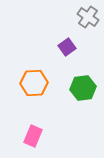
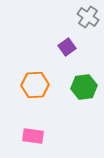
orange hexagon: moved 1 px right, 2 px down
green hexagon: moved 1 px right, 1 px up
pink rectangle: rotated 75 degrees clockwise
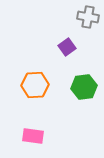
gray cross: rotated 25 degrees counterclockwise
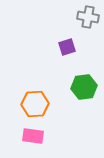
purple square: rotated 18 degrees clockwise
orange hexagon: moved 19 px down
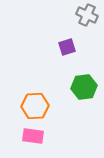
gray cross: moved 1 px left, 2 px up; rotated 15 degrees clockwise
orange hexagon: moved 2 px down
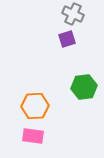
gray cross: moved 14 px left, 1 px up
purple square: moved 8 px up
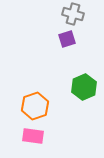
gray cross: rotated 10 degrees counterclockwise
green hexagon: rotated 15 degrees counterclockwise
orange hexagon: rotated 16 degrees counterclockwise
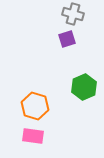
orange hexagon: rotated 24 degrees counterclockwise
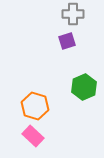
gray cross: rotated 15 degrees counterclockwise
purple square: moved 2 px down
pink rectangle: rotated 35 degrees clockwise
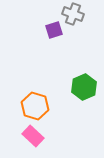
gray cross: rotated 20 degrees clockwise
purple square: moved 13 px left, 11 px up
